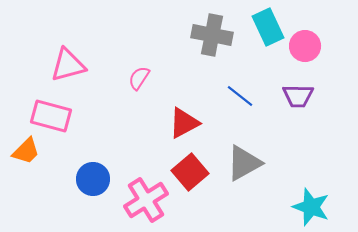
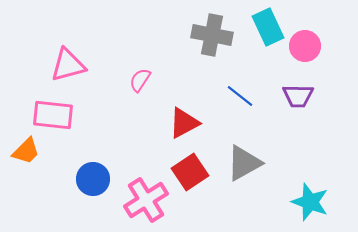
pink semicircle: moved 1 px right, 2 px down
pink rectangle: moved 2 px right, 1 px up; rotated 9 degrees counterclockwise
red square: rotated 6 degrees clockwise
cyan star: moved 1 px left, 5 px up
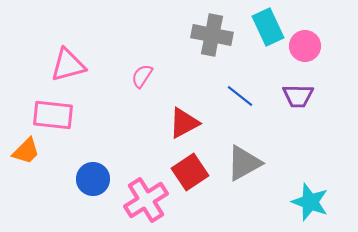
pink semicircle: moved 2 px right, 4 px up
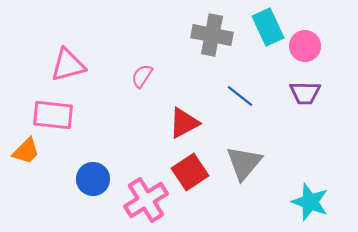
purple trapezoid: moved 7 px right, 3 px up
gray triangle: rotated 21 degrees counterclockwise
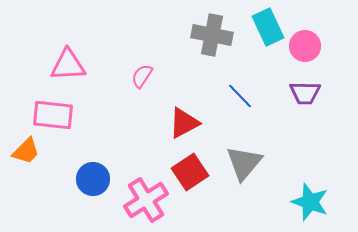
pink triangle: rotated 12 degrees clockwise
blue line: rotated 8 degrees clockwise
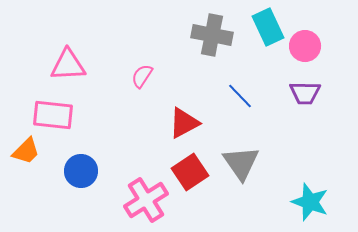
gray triangle: moved 3 px left; rotated 15 degrees counterclockwise
blue circle: moved 12 px left, 8 px up
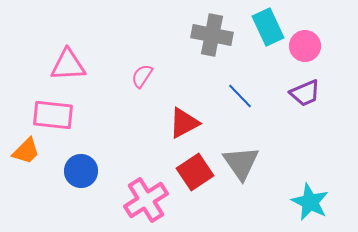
purple trapezoid: rotated 24 degrees counterclockwise
red square: moved 5 px right
cyan star: rotated 6 degrees clockwise
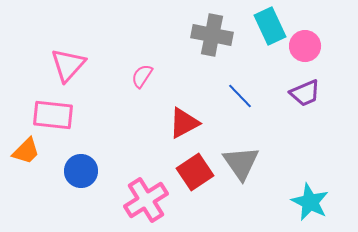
cyan rectangle: moved 2 px right, 1 px up
pink triangle: rotated 45 degrees counterclockwise
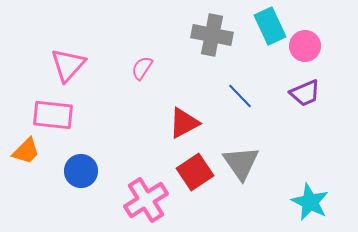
pink semicircle: moved 8 px up
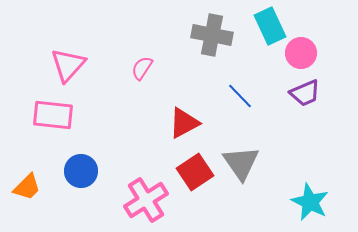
pink circle: moved 4 px left, 7 px down
orange trapezoid: moved 1 px right, 36 px down
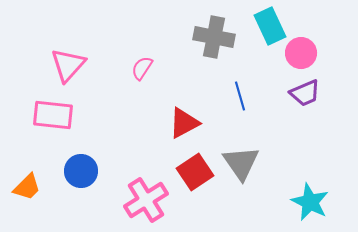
gray cross: moved 2 px right, 2 px down
blue line: rotated 28 degrees clockwise
